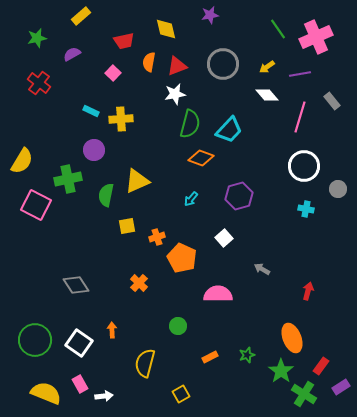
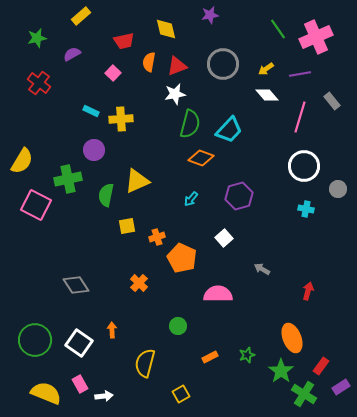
yellow arrow at (267, 67): moved 1 px left, 2 px down
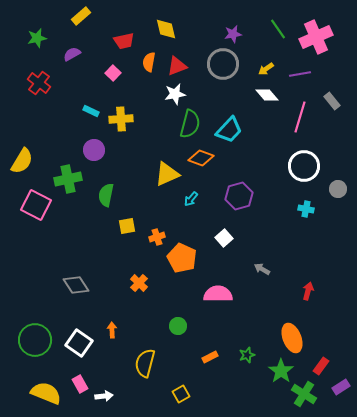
purple star at (210, 15): moved 23 px right, 19 px down
yellow triangle at (137, 181): moved 30 px right, 7 px up
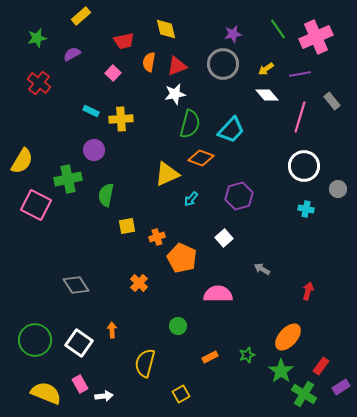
cyan trapezoid at (229, 130): moved 2 px right
orange ellipse at (292, 338): moved 4 px left, 1 px up; rotated 64 degrees clockwise
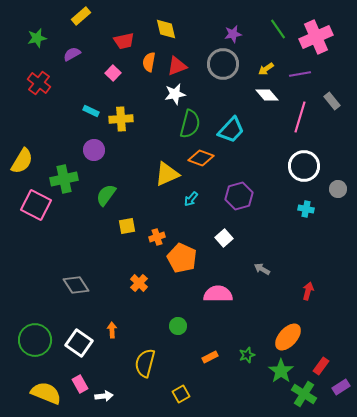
green cross at (68, 179): moved 4 px left
green semicircle at (106, 195): rotated 25 degrees clockwise
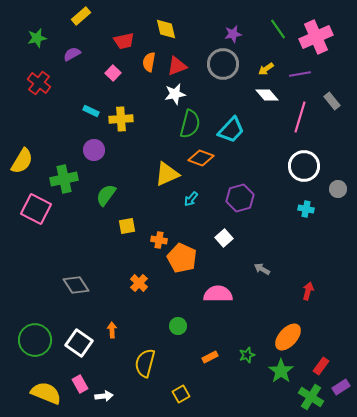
purple hexagon at (239, 196): moved 1 px right, 2 px down
pink square at (36, 205): moved 4 px down
orange cross at (157, 237): moved 2 px right, 3 px down; rotated 28 degrees clockwise
green cross at (304, 394): moved 7 px right, 3 px down
